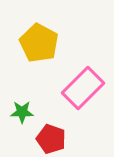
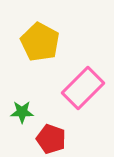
yellow pentagon: moved 1 px right, 1 px up
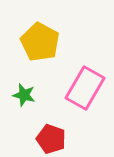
pink rectangle: moved 2 px right; rotated 15 degrees counterclockwise
green star: moved 2 px right, 17 px up; rotated 15 degrees clockwise
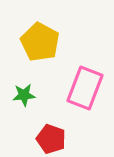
pink rectangle: rotated 9 degrees counterclockwise
green star: rotated 20 degrees counterclockwise
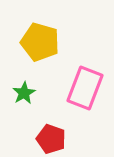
yellow pentagon: rotated 12 degrees counterclockwise
green star: moved 2 px up; rotated 25 degrees counterclockwise
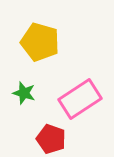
pink rectangle: moved 5 px left, 11 px down; rotated 36 degrees clockwise
green star: rotated 25 degrees counterclockwise
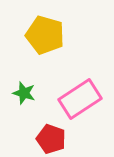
yellow pentagon: moved 5 px right, 7 px up
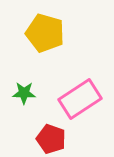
yellow pentagon: moved 2 px up
green star: rotated 15 degrees counterclockwise
